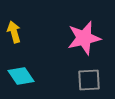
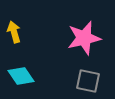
gray square: moved 1 px left, 1 px down; rotated 15 degrees clockwise
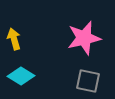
yellow arrow: moved 7 px down
cyan diamond: rotated 24 degrees counterclockwise
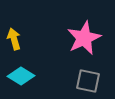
pink star: rotated 12 degrees counterclockwise
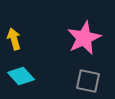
cyan diamond: rotated 16 degrees clockwise
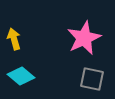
cyan diamond: rotated 8 degrees counterclockwise
gray square: moved 4 px right, 2 px up
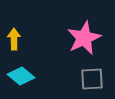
yellow arrow: rotated 15 degrees clockwise
gray square: rotated 15 degrees counterclockwise
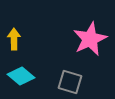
pink star: moved 6 px right, 1 px down
gray square: moved 22 px left, 3 px down; rotated 20 degrees clockwise
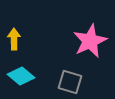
pink star: moved 2 px down
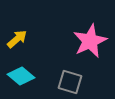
yellow arrow: moved 3 px right; rotated 50 degrees clockwise
